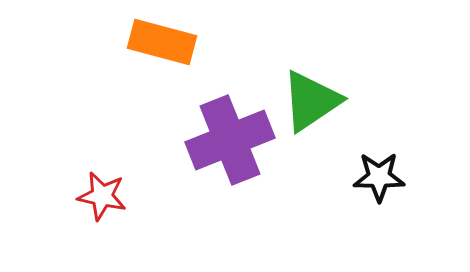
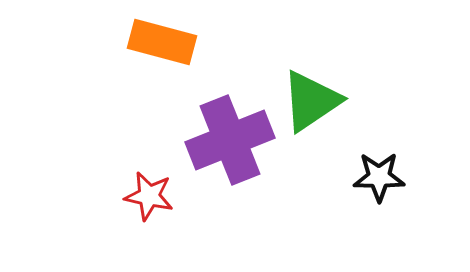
red star: moved 47 px right
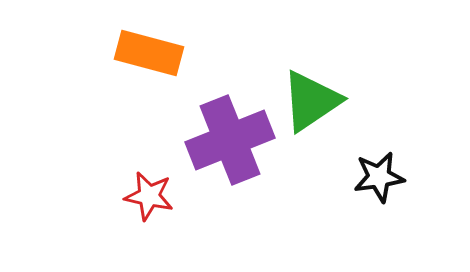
orange rectangle: moved 13 px left, 11 px down
black star: rotated 9 degrees counterclockwise
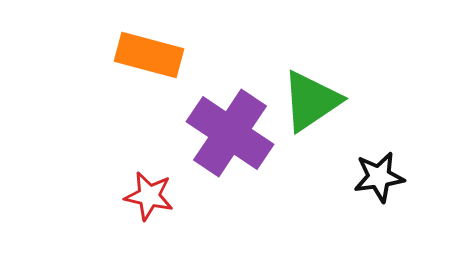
orange rectangle: moved 2 px down
purple cross: moved 7 px up; rotated 34 degrees counterclockwise
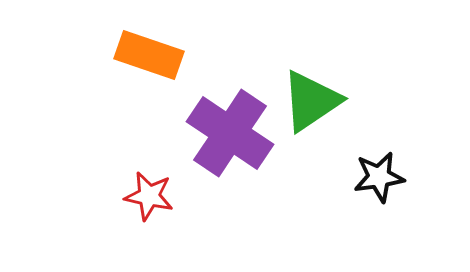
orange rectangle: rotated 4 degrees clockwise
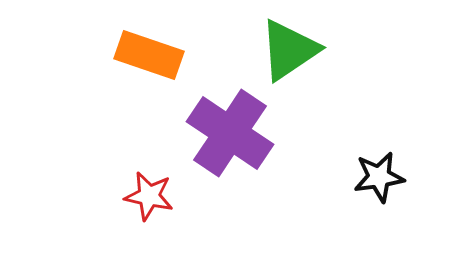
green triangle: moved 22 px left, 51 px up
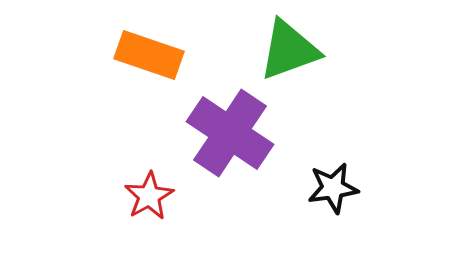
green triangle: rotated 14 degrees clockwise
black star: moved 46 px left, 11 px down
red star: rotated 30 degrees clockwise
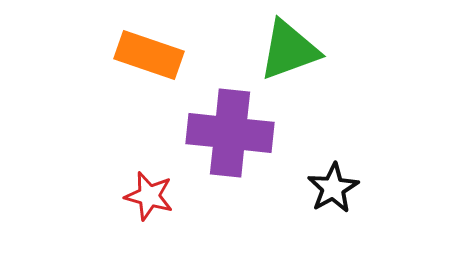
purple cross: rotated 28 degrees counterclockwise
black star: rotated 21 degrees counterclockwise
red star: rotated 27 degrees counterclockwise
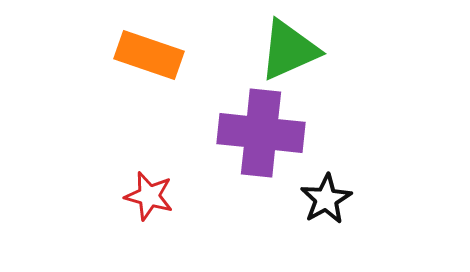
green triangle: rotated 4 degrees counterclockwise
purple cross: moved 31 px right
black star: moved 7 px left, 11 px down
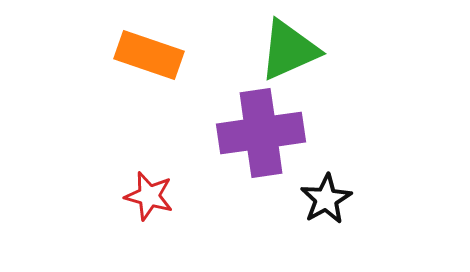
purple cross: rotated 14 degrees counterclockwise
